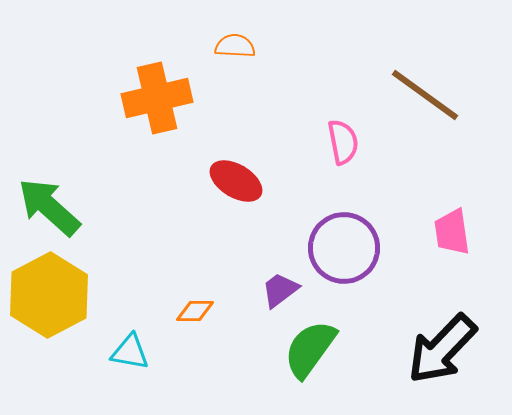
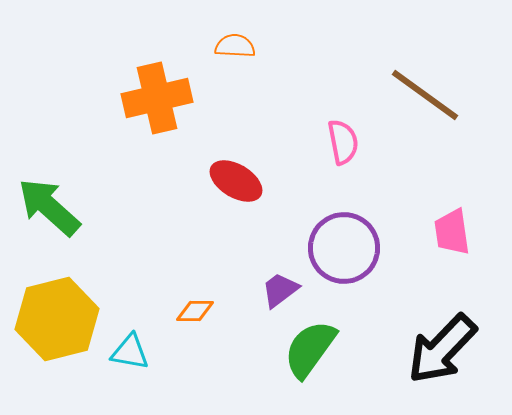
yellow hexagon: moved 8 px right, 24 px down; rotated 14 degrees clockwise
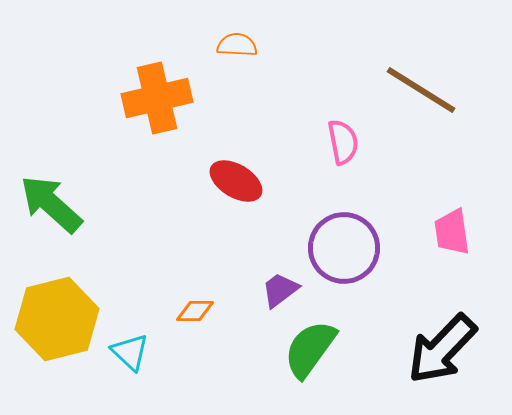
orange semicircle: moved 2 px right, 1 px up
brown line: moved 4 px left, 5 px up; rotated 4 degrees counterclockwise
green arrow: moved 2 px right, 3 px up
cyan triangle: rotated 33 degrees clockwise
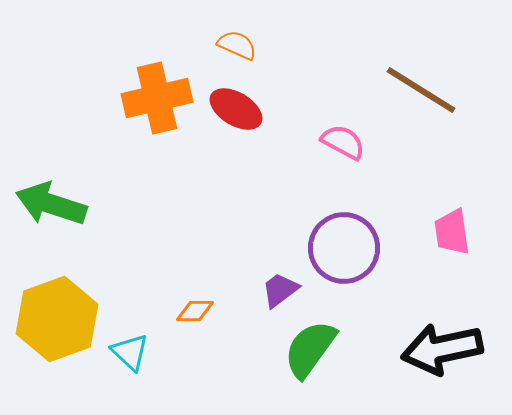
orange semicircle: rotated 21 degrees clockwise
pink semicircle: rotated 51 degrees counterclockwise
red ellipse: moved 72 px up
green arrow: rotated 24 degrees counterclockwise
yellow hexagon: rotated 6 degrees counterclockwise
black arrow: rotated 34 degrees clockwise
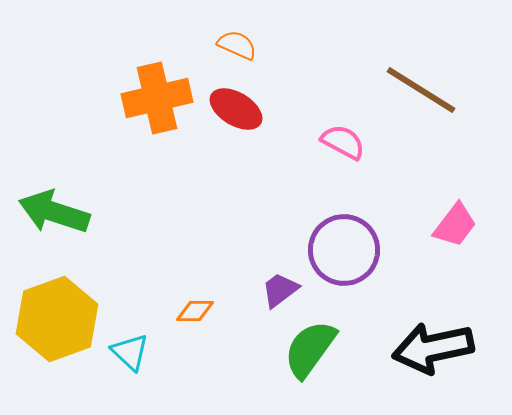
green arrow: moved 3 px right, 8 px down
pink trapezoid: moved 3 px right, 7 px up; rotated 135 degrees counterclockwise
purple circle: moved 2 px down
black arrow: moved 9 px left, 1 px up
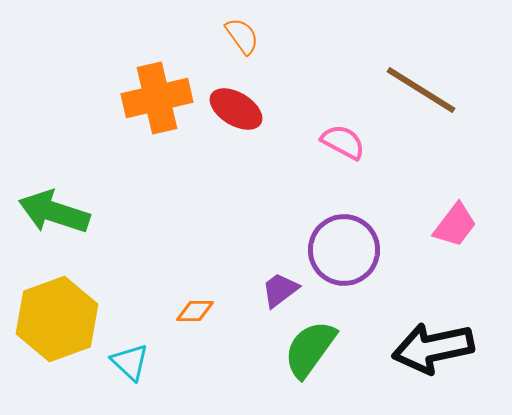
orange semicircle: moved 5 px right, 9 px up; rotated 30 degrees clockwise
cyan triangle: moved 10 px down
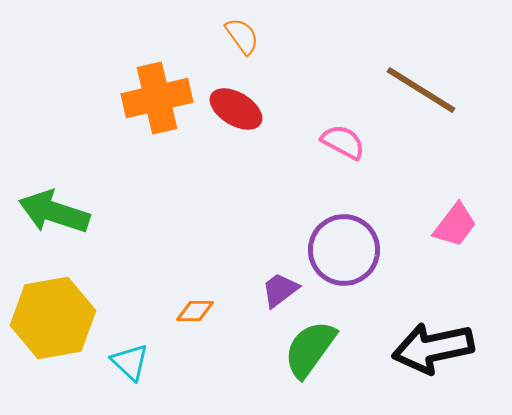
yellow hexagon: moved 4 px left, 1 px up; rotated 10 degrees clockwise
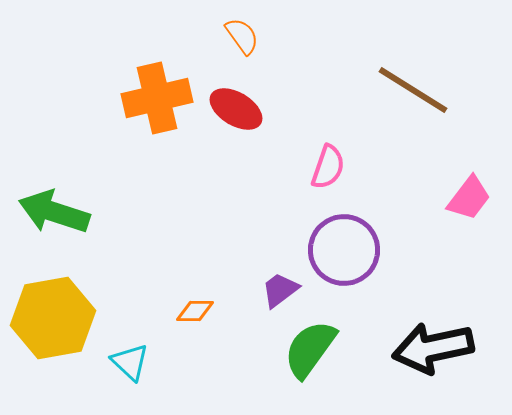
brown line: moved 8 px left
pink semicircle: moved 15 px left, 25 px down; rotated 81 degrees clockwise
pink trapezoid: moved 14 px right, 27 px up
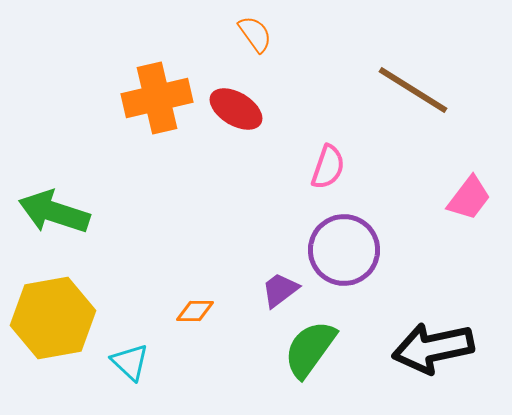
orange semicircle: moved 13 px right, 2 px up
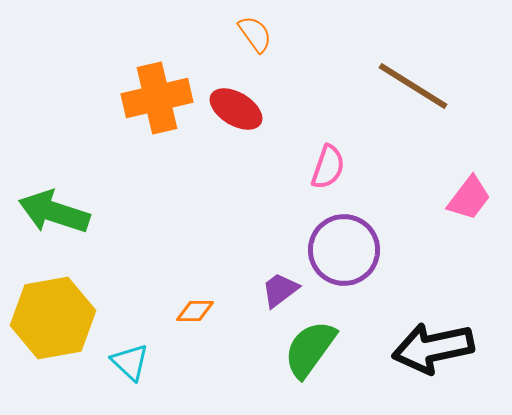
brown line: moved 4 px up
